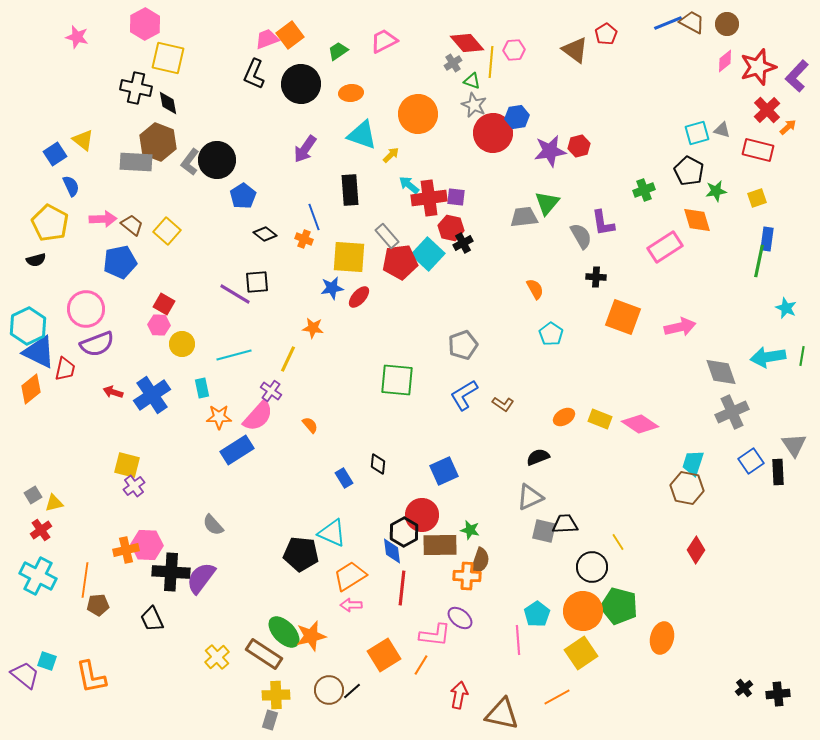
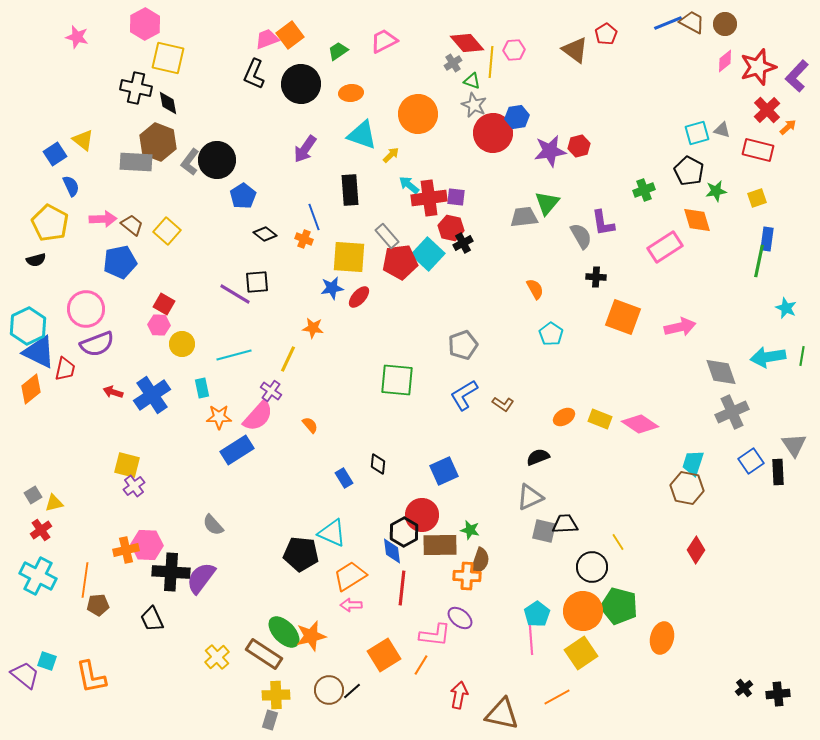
brown circle at (727, 24): moved 2 px left
pink line at (518, 640): moved 13 px right
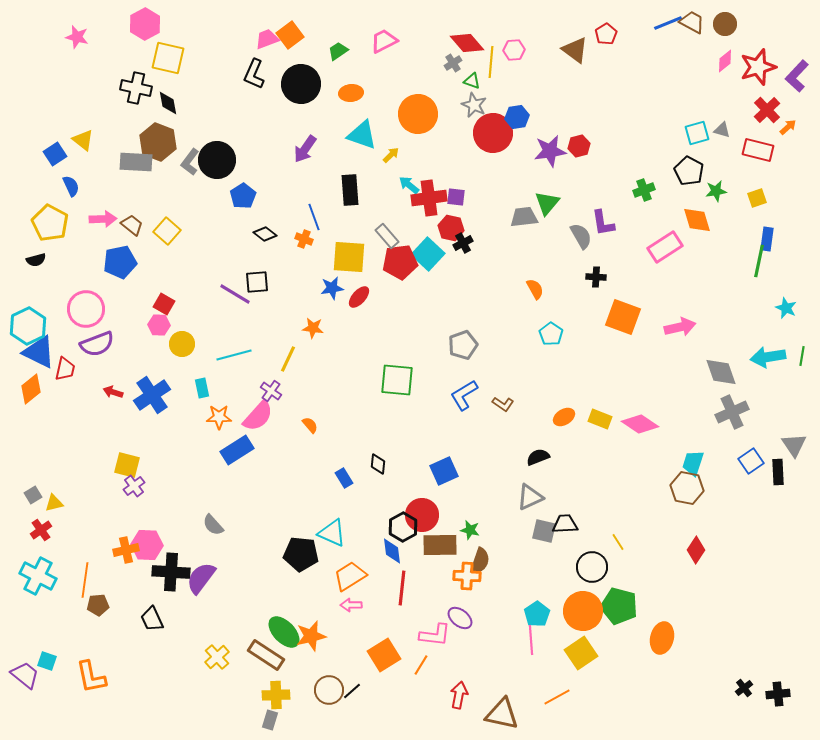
black hexagon at (404, 532): moved 1 px left, 5 px up
brown rectangle at (264, 654): moved 2 px right, 1 px down
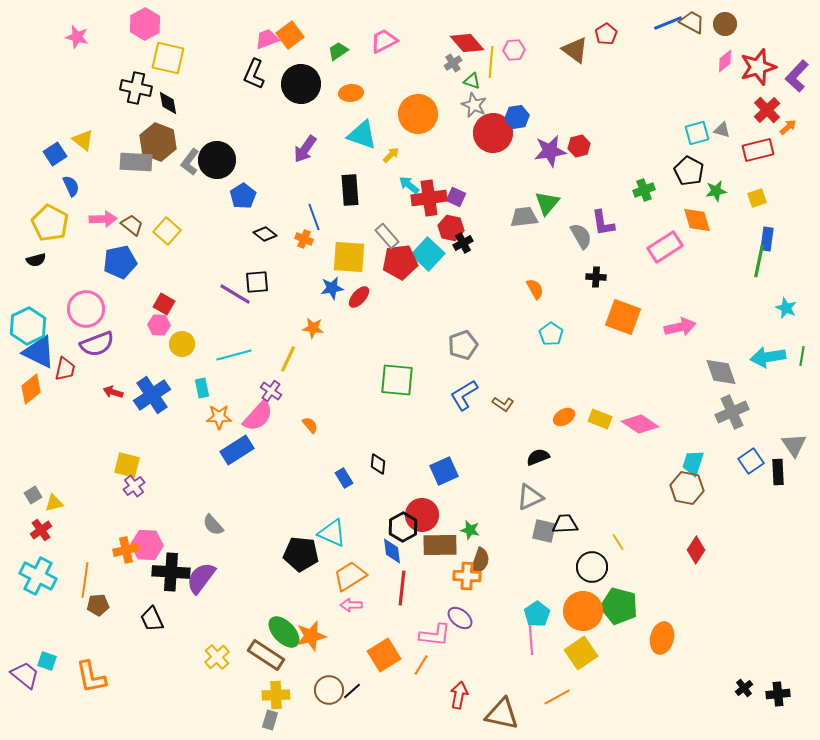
red rectangle at (758, 150): rotated 28 degrees counterclockwise
purple square at (456, 197): rotated 18 degrees clockwise
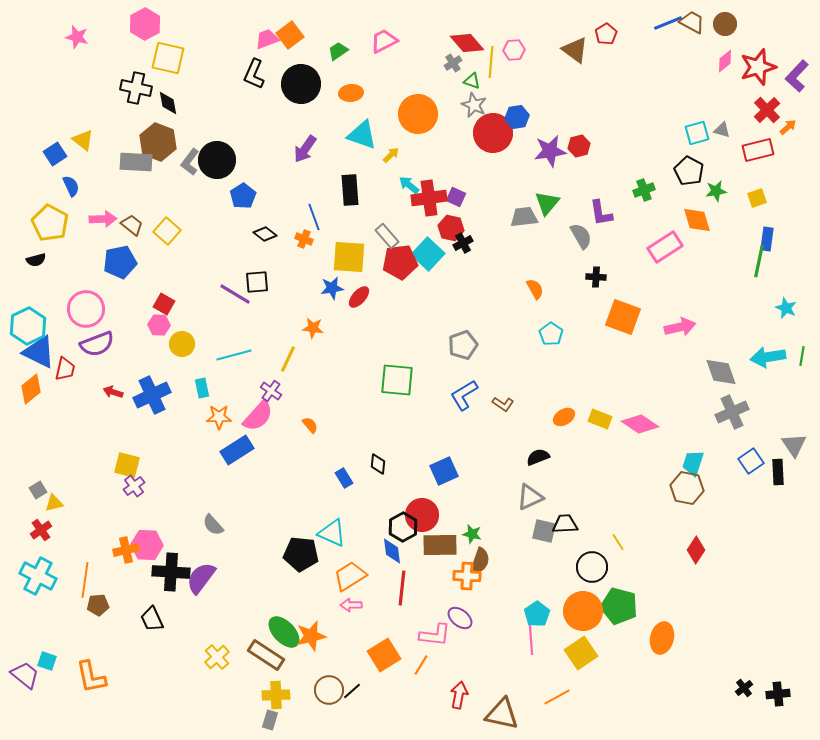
purple L-shape at (603, 223): moved 2 px left, 10 px up
blue cross at (152, 395): rotated 9 degrees clockwise
gray square at (33, 495): moved 5 px right, 5 px up
green star at (470, 530): moved 2 px right, 4 px down
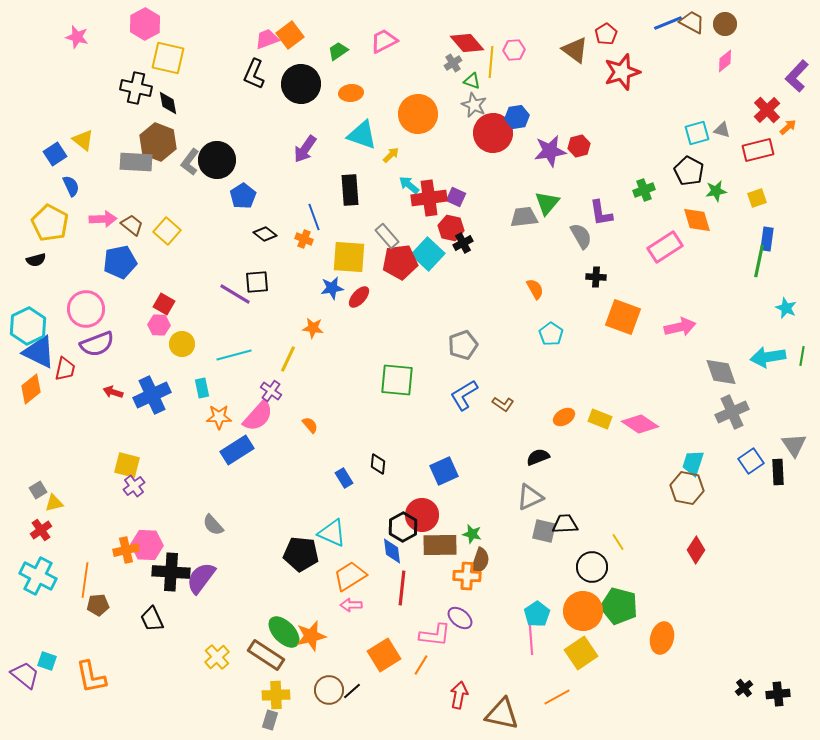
red star at (758, 67): moved 136 px left, 5 px down
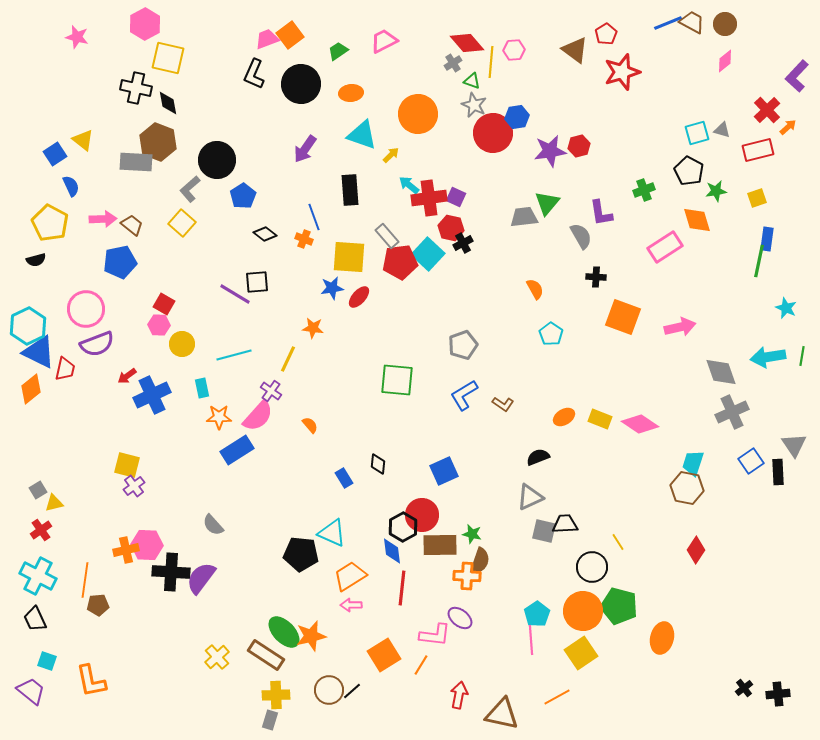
gray L-shape at (190, 162): moved 27 px down; rotated 12 degrees clockwise
yellow square at (167, 231): moved 15 px right, 8 px up
red arrow at (113, 392): moved 14 px right, 16 px up; rotated 54 degrees counterclockwise
black trapezoid at (152, 619): moved 117 px left
purple trapezoid at (25, 675): moved 6 px right, 16 px down
orange L-shape at (91, 677): moved 4 px down
